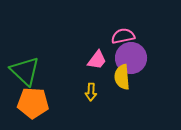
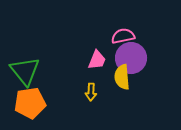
pink trapezoid: rotated 15 degrees counterclockwise
green triangle: rotated 8 degrees clockwise
orange pentagon: moved 3 px left; rotated 12 degrees counterclockwise
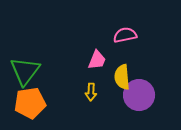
pink semicircle: moved 2 px right, 1 px up
purple circle: moved 8 px right, 37 px down
green triangle: rotated 16 degrees clockwise
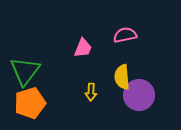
pink trapezoid: moved 14 px left, 12 px up
orange pentagon: rotated 8 degrees counterclockwise
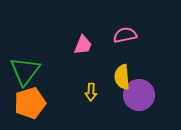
pink trapezoid: moved 3 px up
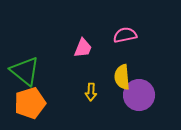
pink trapezoid: moved 3 px down
green triangle: rotated 28 degrees counterclockwise
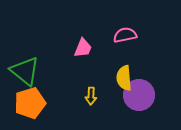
yellow semicircle: moved 2 px right, 1 px down
yellow arrow: moved 4 px down
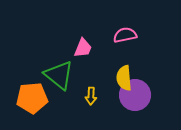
green triangle: moved 34 px right, 4 px down
purple circle: moved 4 px left
orange pentagon: moved 2 px right, 5 px up; rotated 12 degrees clockwise
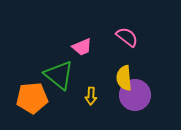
pink semicircle: moved 2 px right, 2 px down; rotated 50 degrees clockwise
pink trapezoid: moved 1 px left, 1 px up; rotated 45 degrees clockwise
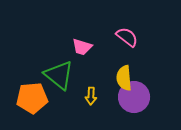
pink trapezoid: rotated 40 degrees clockwise
purple circle: moved 1 px left, 2 px down
